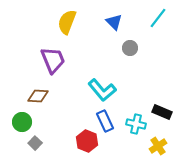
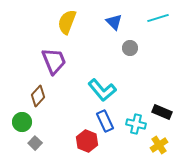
cyan line: rotated 35 degrees clockwise
purple trapezoid: moved 1 px right, 1 px down
brown diamond: rotated 50 degrees counterclockwise
yellow cross: moved 1 px right, 1 px up
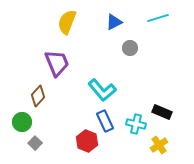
blue triangle: rotated 48 degrees clockwise
purple trapezoid: moved 3 px right, 2 px down
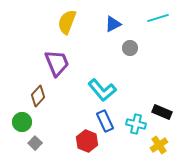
blue triangle: moved 1 px left, 2 px down
